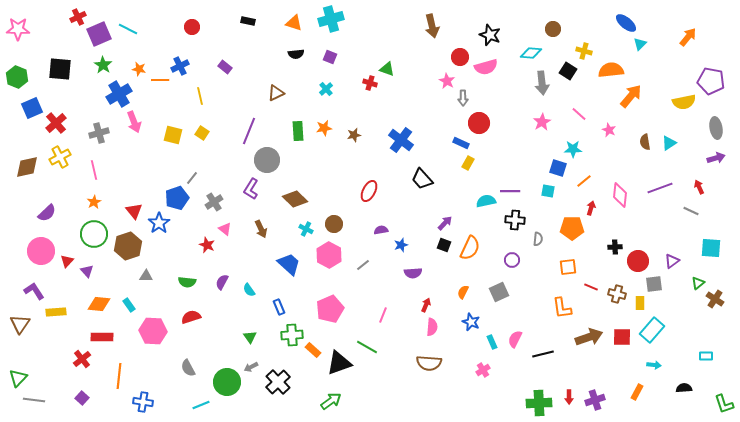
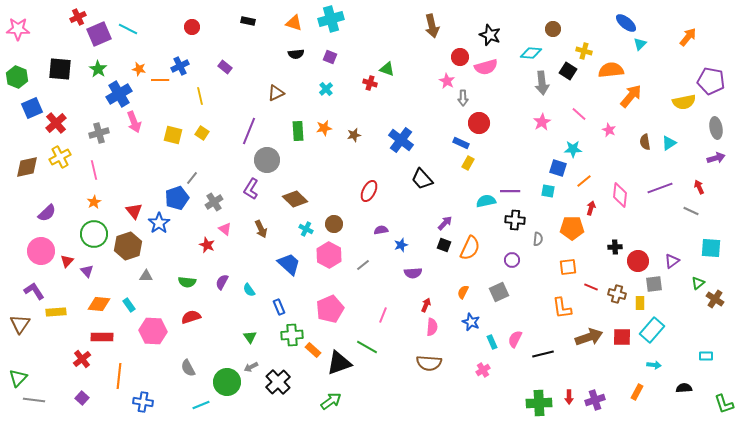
green star at (103, 65): moved 5 px left, 4 px down
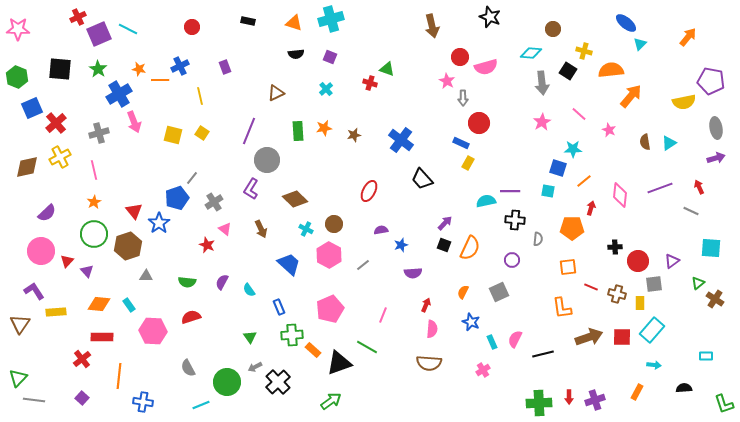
black star at (490, 35): moved 18 px up
purple rectangle at (225, 67): rotated 32 degrees clockwise
pink semicircle at (432, 327): moved 2 px down
gray arrow at (251, 367): moved 4 px right
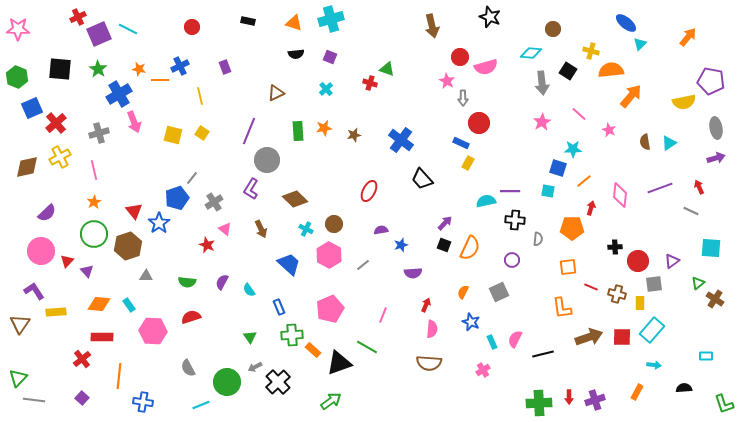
yellow cross at (584, 51): moved 7 px right
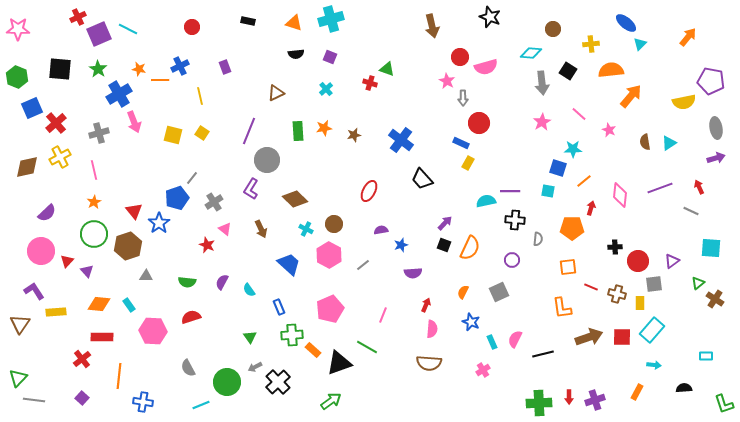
yellow cross at (591, 51): moved 7 px up; rotated 21 degrees counterclockwise
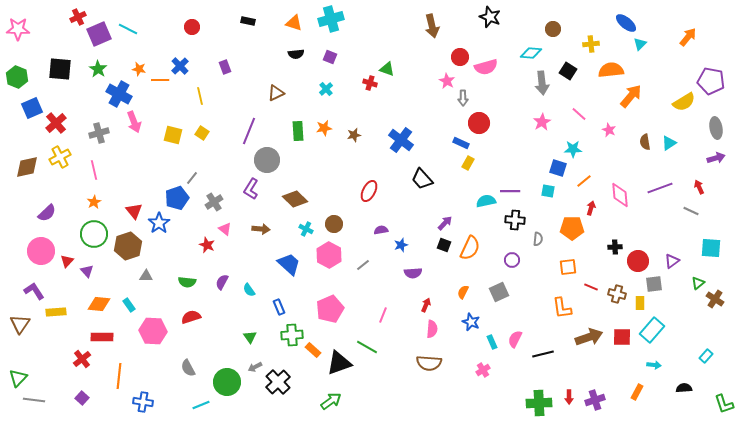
blue cross at (180, 66): rotated 18 degrees counterclockwise
blue cross at (119, 94): rotated 30 degrees counterclockwise
yellow semicircle at (684, 102): rotated 20 degrees counterclockwise
pink diamond at (620, 195): rotated 10 degrees counterclockwise
brown arrow at (261, 229): rotated 60 degrees counterclockwise
cyan rectangle at (706, 356): rotated 48 degrees counterclockwise
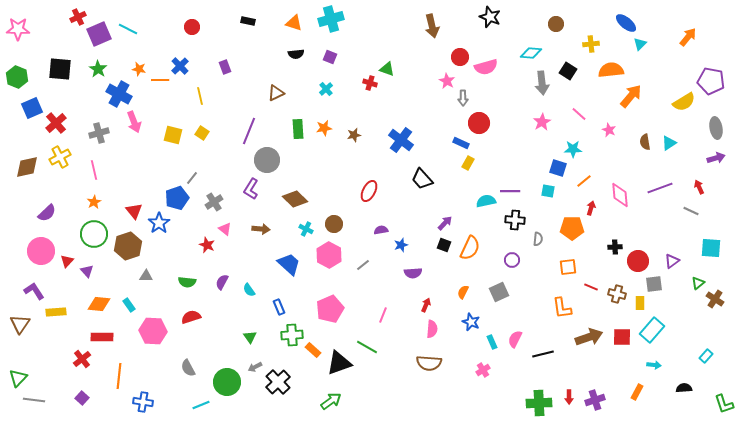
brown circle at (553, 29): moved 3 px right, 5 px up
green rectangle at (298, 131): moved 2 px up
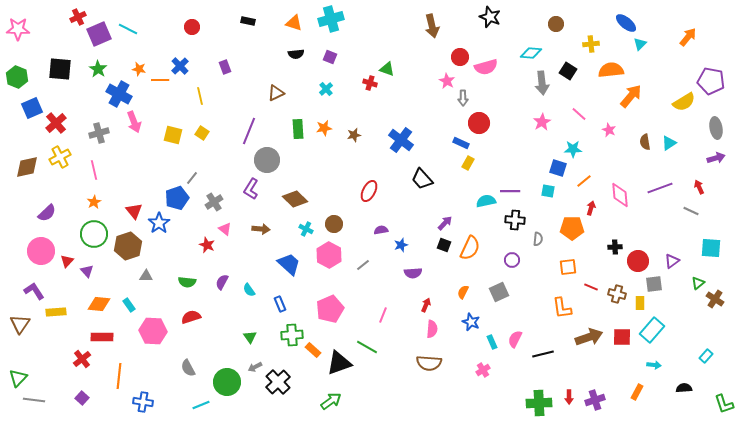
blue rectangle at (279, 307): moved 1 px right, 3 px up
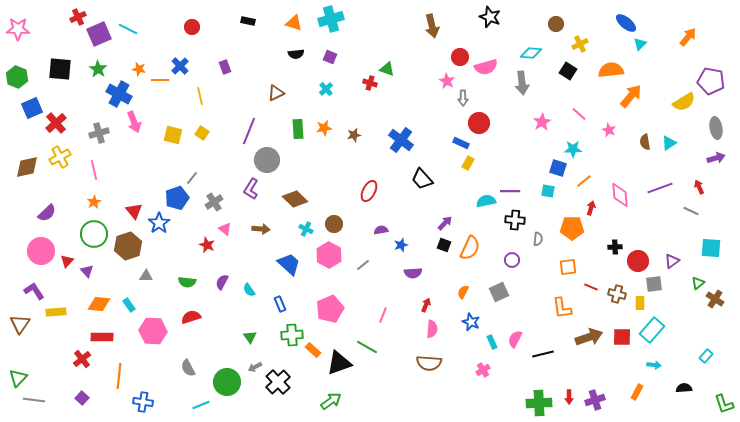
yellow cross at (591, 44): moved 11 px left; rotated 21 degrees counterclockwise
gray arrow at (542, 83): moved 20 px left
